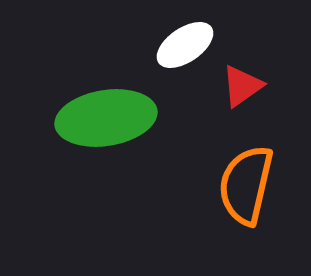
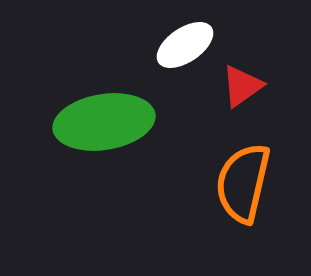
green ellipse: moved 2 px left, 4 px down
orange semicircle: moved 3 px left, 2 px up
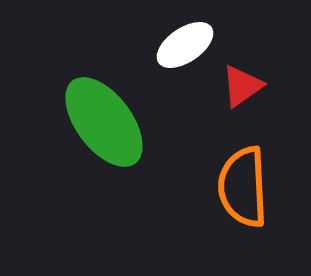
green ellipse: rotated 62 degrees clockwise
orange semicircle: moved 4 px down; rotated 16 degrees counterclockwise
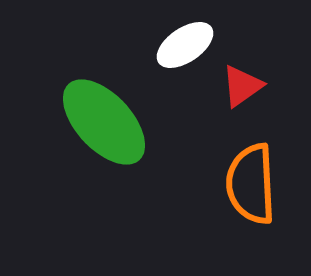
green ellipse: rotated 6 degrees counterclockwise
orange semicircle: moved 8 px right, 3 px up
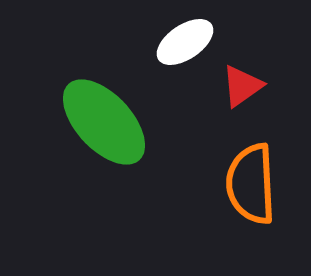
white ellipse: moved 3 px up
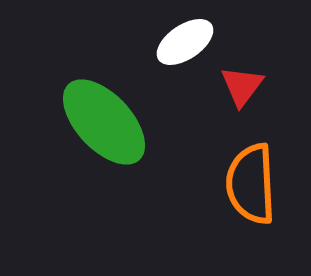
red triangle: rotated 18 degrees counterclockwise
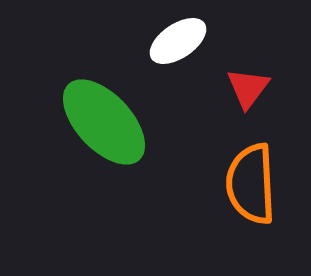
white ellipse: moved 7 px left, 1 px up
red triangle: moved 6 px right, 2 px down
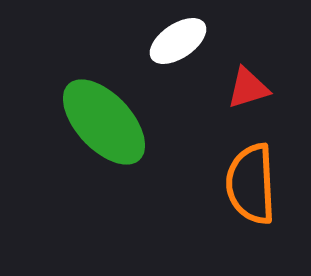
red triangle: rotated 36 degrees clockwise
